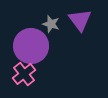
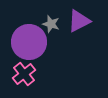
purple triangle: moved 1 px left, 1 px down; rotated 40 degrees clockwise
purple circle: moved 2 px left, 4 px up
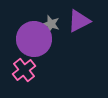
purple circle: moved 5 px right, 3 px up
pink cross: moved 4 px up
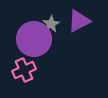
gray star: rotated 24 degrees clockwise
pink cross: rotated 15 degrees clockwise
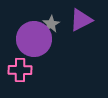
purple triangle: moved 2 px right, 1 px up
pink cross: moved 4 px left; rotated 25 degrees clockwise
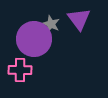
purple triangle: moved 2 px left, 1 px up; rotated 40 degrees counterclockwise
gray star: rotated 18 degrees counterclockwise
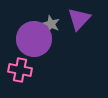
purple triangle: rotated 20 degrees clockwise
pink cross: rotated 10 degrees clockwise
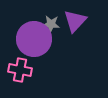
purple triangle: moved 4 px left, 2 px down
gray star: rotated 18 degrees counterclockwise
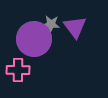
purple triangle: moved 6 px down; rotated 20 degrees counterclockwise
pink cross: moved 2 px left; rotated 10 degrees counterclockwise
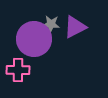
purple triangle: rotated 40 degrees clockwise
